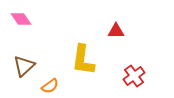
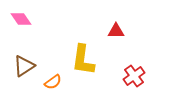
brown triangle: rotated 10 degrees clockwise
orange semicircle: moved 3 px right, 4 px up
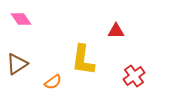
brown triangle: moved 7 px left, 2 px up
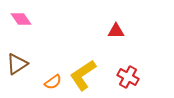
yellow L-shape: moved 15 px down; rotated 48 degrees clockwise
red cross: moved 6 px left, 1 px down; rotated 25 degrees counterclockwise
